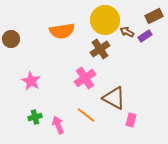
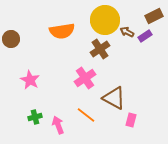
pink star: moved 1 px left, 1 px up
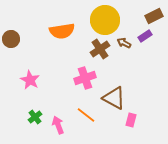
brown arrow: moved 3 px left, 11 px down
pink cross: rotated 15 degrees clockwise
green cross: rotated 24 degrees counterclockwise
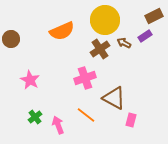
orange semicircle: rotated 15 degrees counterclockwise
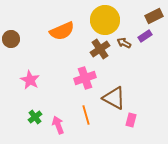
orange line: rotated 36 degrees clockwise
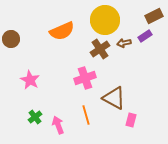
brown arrow: rotated 40 degrees counterclockwise
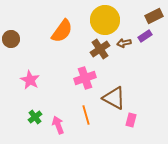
orange semicircle: rotated 30 degrees counterclockwise
